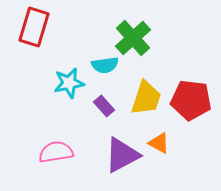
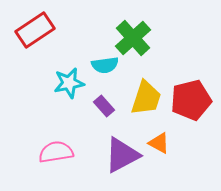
red rectangle: moved 1 px right, 3 px down; rotated 39 degrees clockwise
red pentagon: rotated 21 degrees counterclockwise
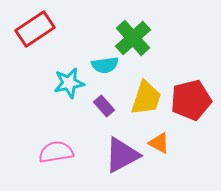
red rectangle: moved 1 px up
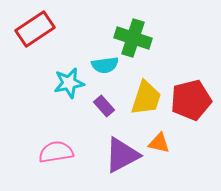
green cross: rotated 30 degrees counterclockwise
orange triangle: rotated 15 degrees counterclockwise
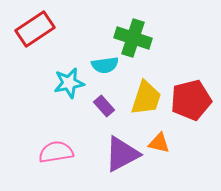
purple triangle: moved 1 px up
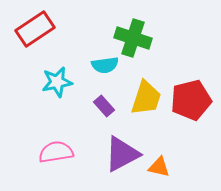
cyan star: moved 12 px left, 1 px up
orange triangle: moved 24 px down
